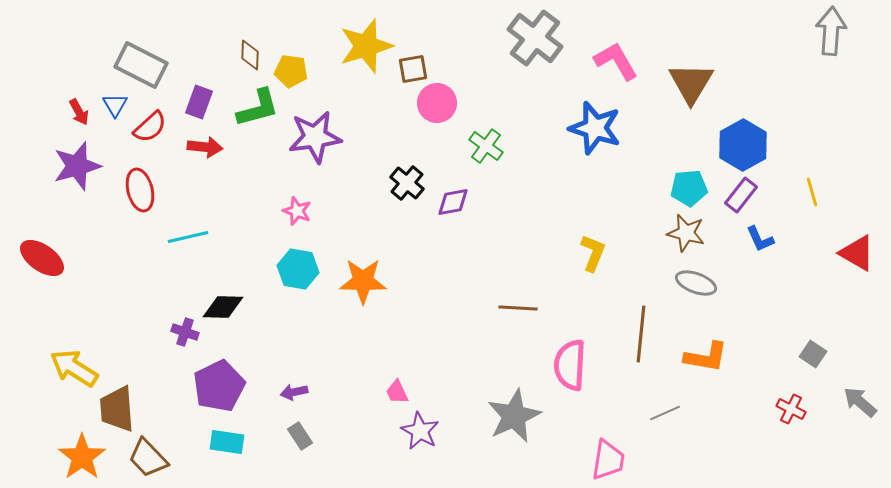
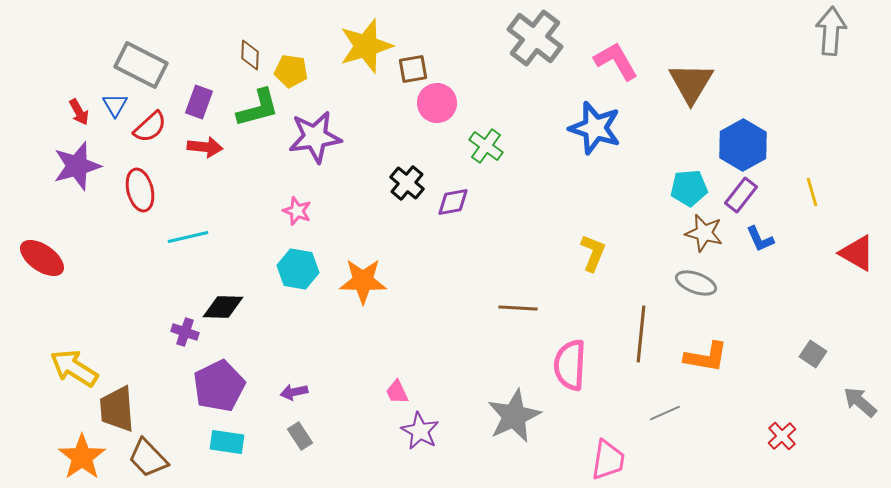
brown star at (686, 233): moved 18 px right
red cross at (791, 409): moved 9 px left, 27 px down; rotated 20 degrees clockwise
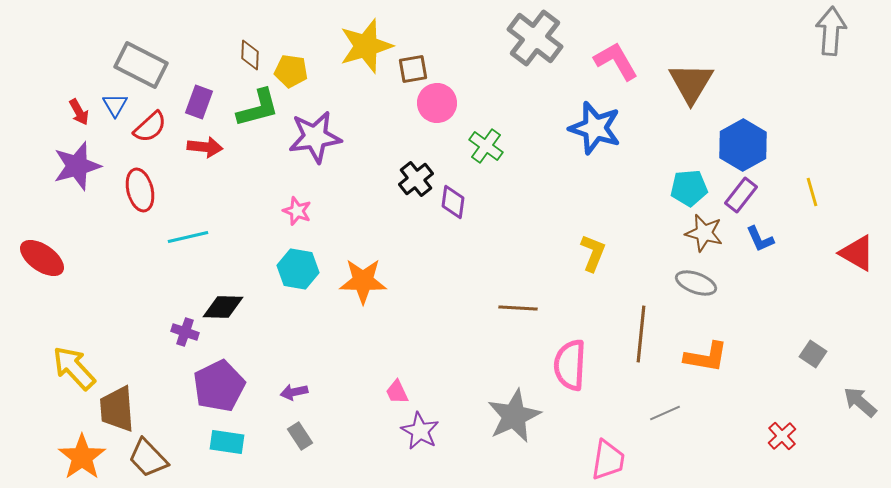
black cross at (407, 183): moved 9 px right, 4 px up; rotated 12 degrees clockwise
purple diamond at (453, 202): rotated 72 degrees counterclockwise
yellow arrow at (74, 368): rotated 15 degrees clockwise
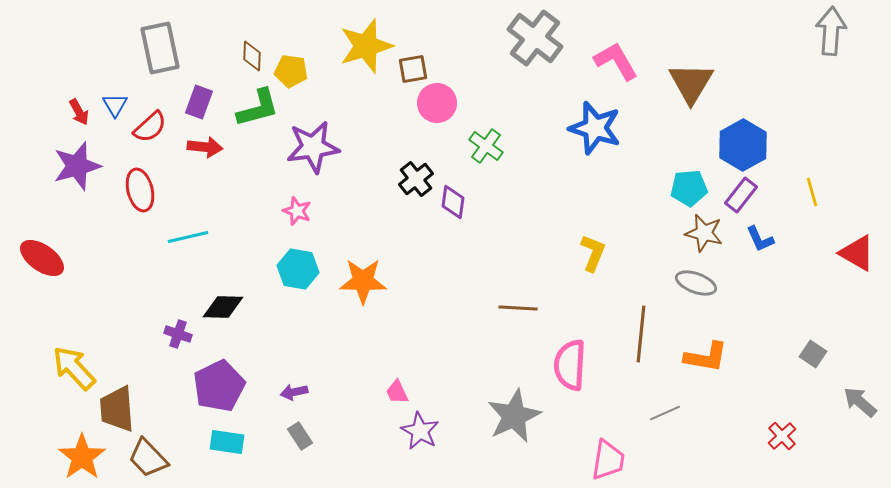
brown diamond at (250, 55): moved 2 px right, 1 px down
gray rectangle at (141, 65): moved 19 px right, 17 px up; rotated 51 degrees clockwise
purple star at (315, 137): moved 2 px left, 10 px down
purple cross at (185, 332): moved 7 px left, 2 px down
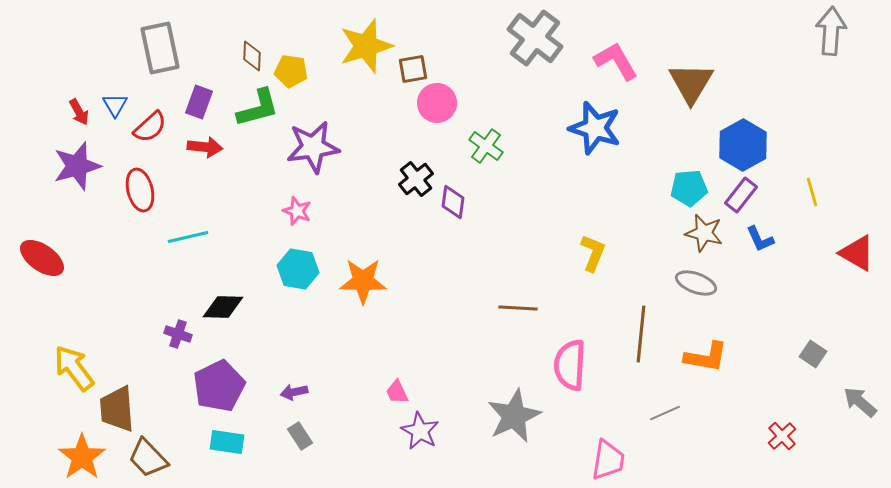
yellow arrow at (74, 368): rotated 6 degrees clockwise
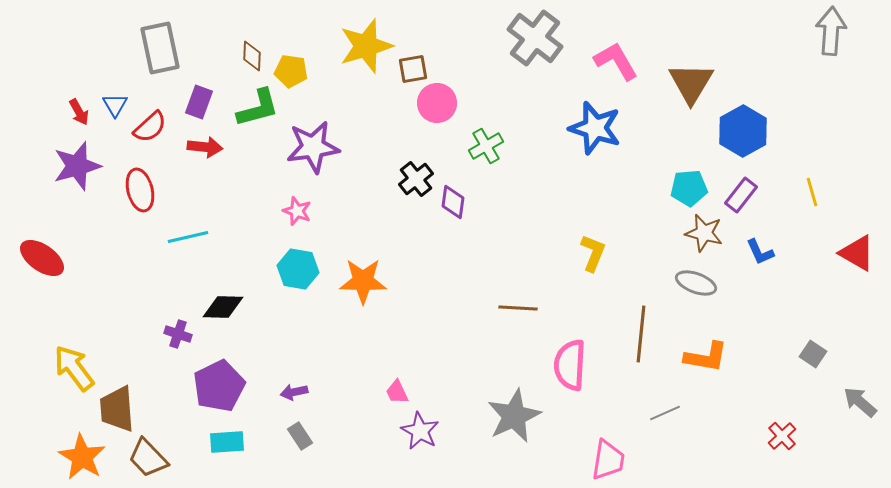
blue hexagon at (743, 145): moved 14 px up
green cross at (486, 146): rotated 24 degrees clockwise
blue L-shape at (760, 239): moved 13 px down
cyan rectangle at (227, 442): rotated 12 degrees counterclockwise
orange star at (82, 457): rotated 6 degrees counterclockwise
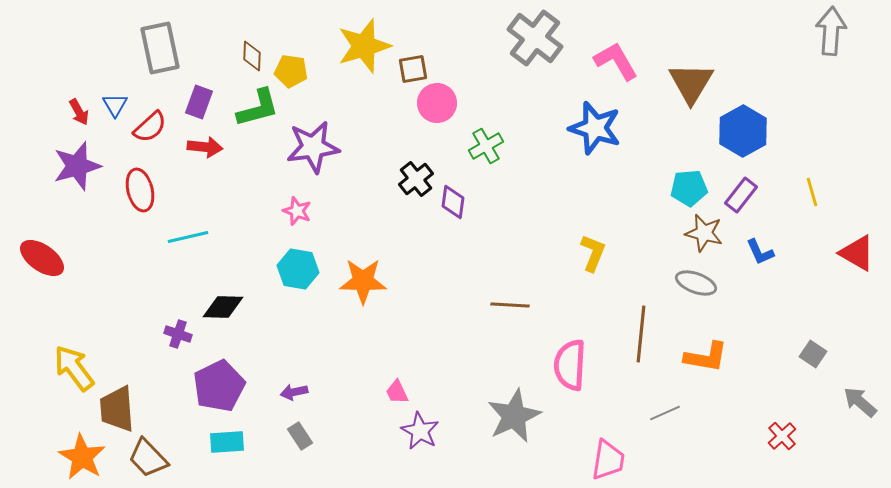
yellow star at (366, 46): moved 2 px left
brown line at (518, 308): moved 8 px left, 3 px up
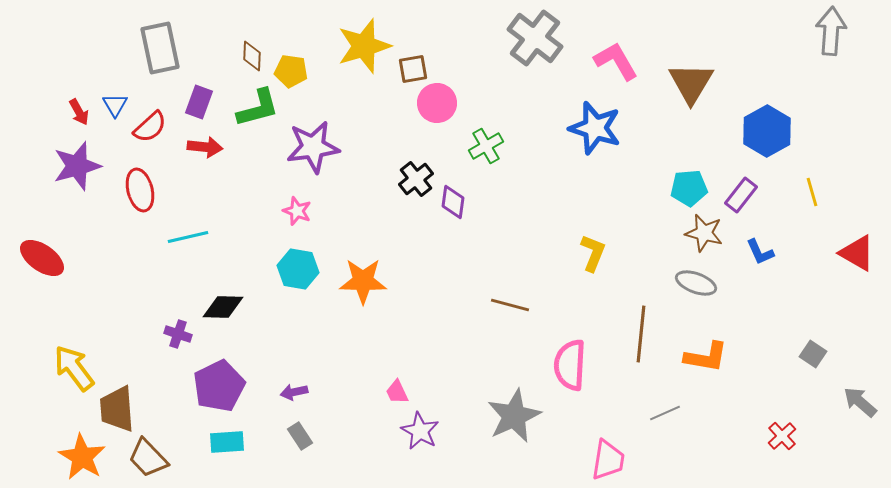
blue hexagon at (743, 131): moved 24 px right
brown line at (510, 305): rotated 12 degrees clockwise
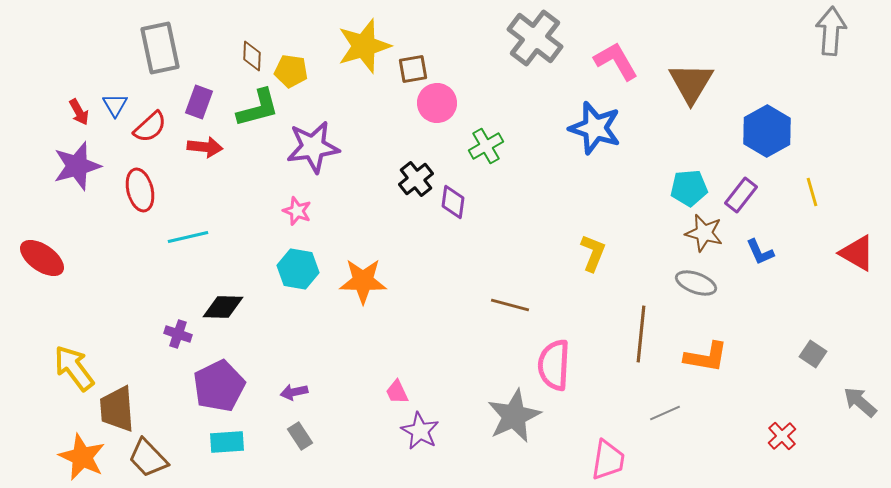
pink semicircle at (570, 365): moved 16 px left
orange star at (82, 457): rotated 6 degrees counterclockwise
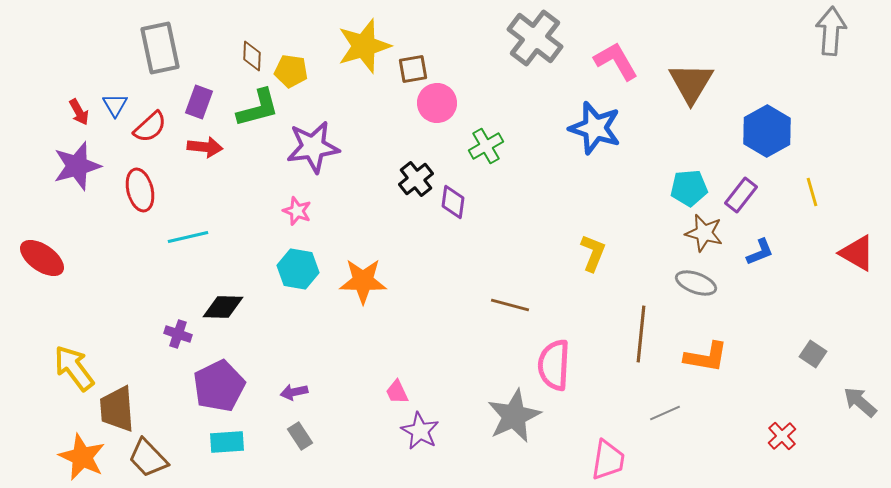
blue L-shape at (760, 252): rotated 88 degrees counterclockwise
